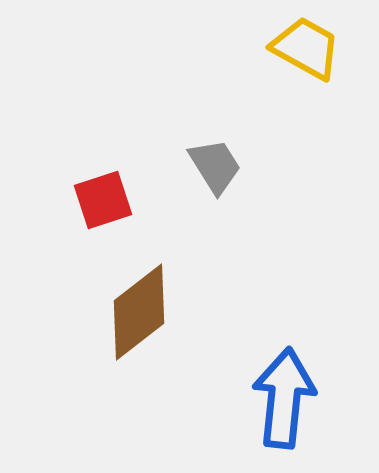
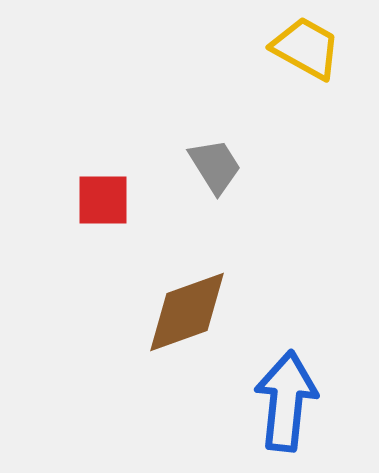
red square: rotated 18 degrees clockwise
brown diamond: moved 48 px right; rotated 18 degrees clockwise
blue arrow: moved 2 px right, 3 px down
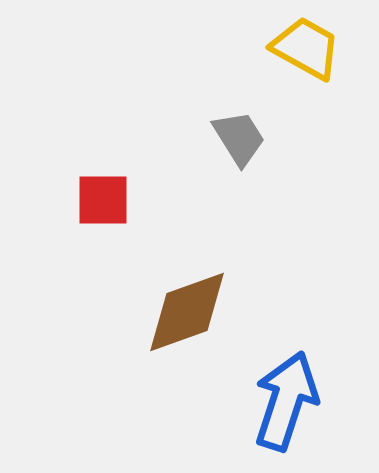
gray trapezoid: moved 24 px right, 28 px up
blue arrow: rotated 12 degrees clockwise
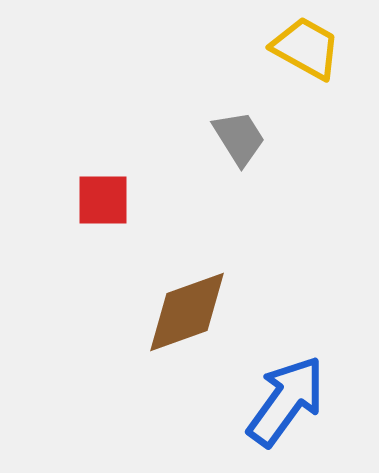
blue arrow: rotated 18 degrees clockwise
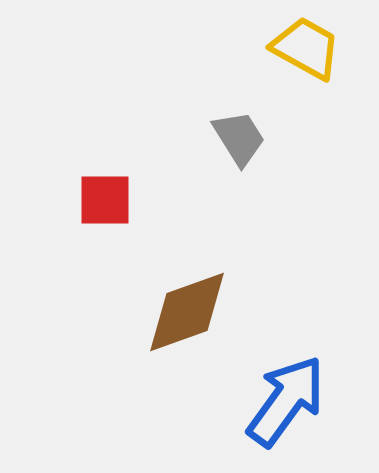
red square: moved 2 px right
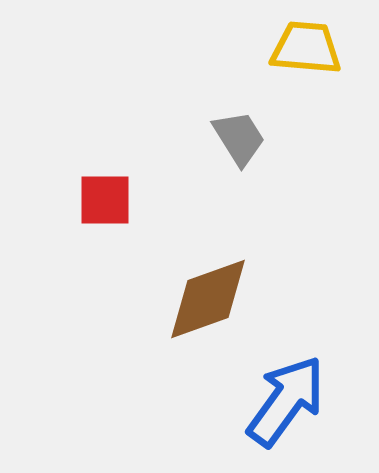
yellow trapezoid: rotated 24 degrees counterclockwise
brown diamond: moved 21 px right, 13 px up
